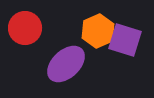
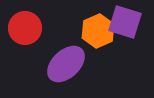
purple square: moved 18 px up
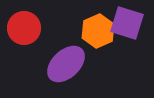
purple square: moved 2 px right, 1 px down
red circle: moved 1 px left
